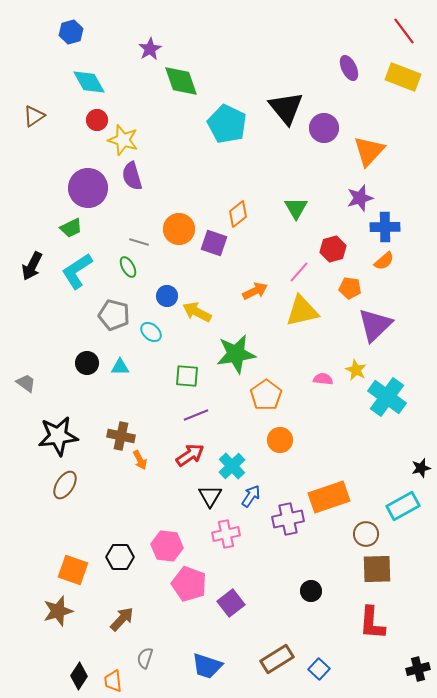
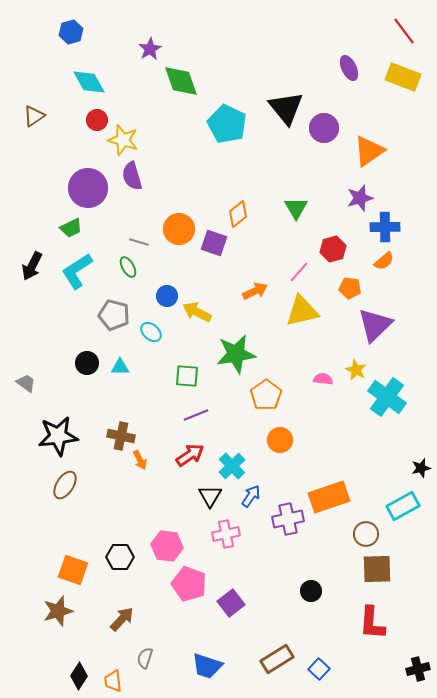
orange triangle at (369, 151): rotated 12 degrees clockwise
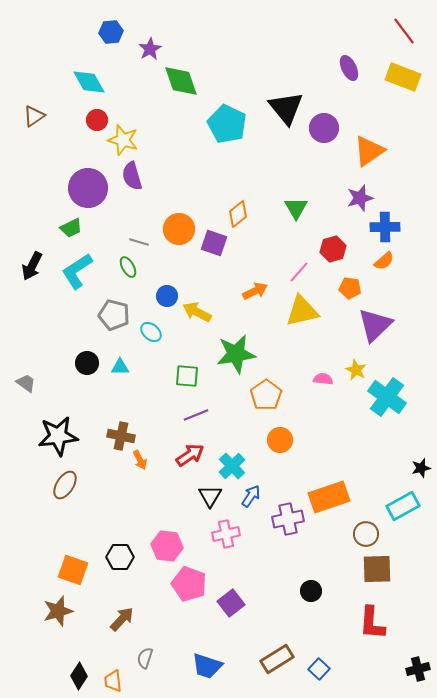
blue hexagon at (71, 32): moved 40 px right; rotated 10 degrees clockwise
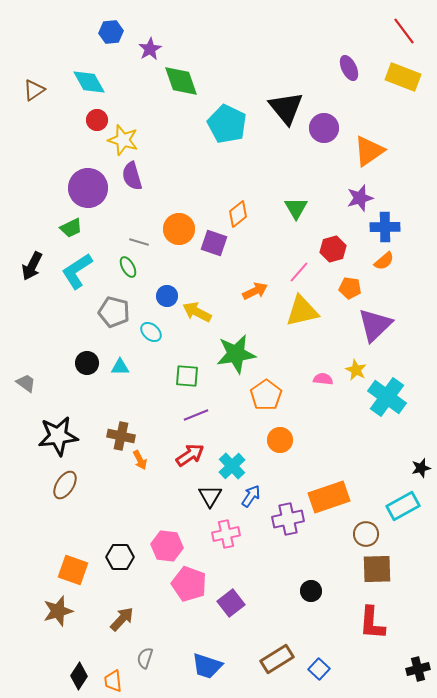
brown triangle at (34, 116): moved 26 px up
gray pentagon at (114, 315): moved 3 px up
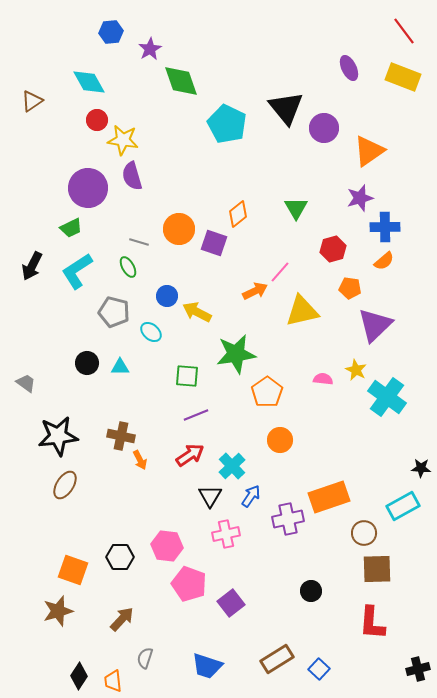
brown triangle at (34, 90): moved 2 px left, 11 px down
yellow star at (123, 140): rotated 8 degrees counterclockwise
pink line at (299, 272): moved 19 px left
orange pentagon at (266, 395): moved 1 px right, 3 px up
black star at (421, 468): rotated 18 degrees clockwise
brown circle at (366, 534): moved 2 px left, 1 px up
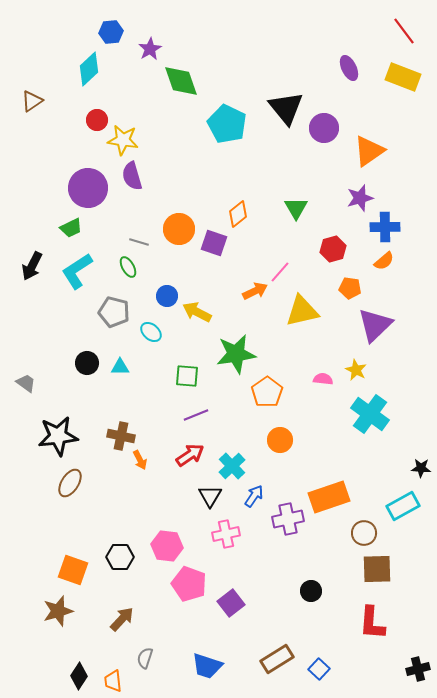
cyan diamond at (89, 82): moved 13 px up; rotated 76 degrees clockwise
cyan cross at (387, 397): moved 17 px left, 17 px down
brown ellipse at (65, 485): moved 5 px right, 2 px up
blue arrow at (251, 496): moved 3 px right
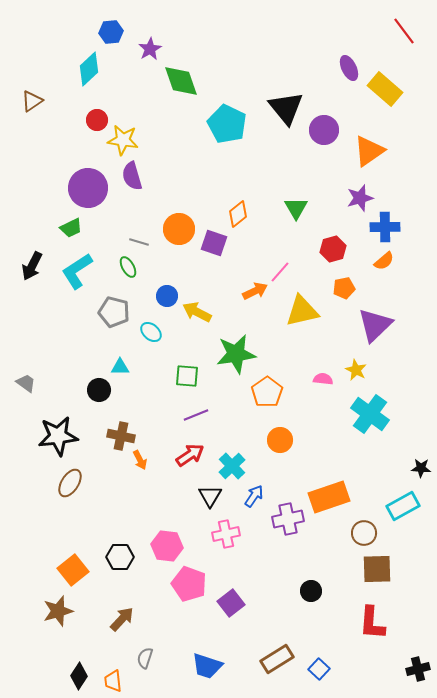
yellow rectangle at (403, 77): moved 18 px left, 12 px down; rotated 20 degrees clockwise
purple circle at (324, 128): moved 2 px down
orange pentagon at (350, 288): moved 6 px left; rotated 20 degrees counterclockwise
black circle at (87, 363): moved 12 px right, 27 px down
orange square at (73, 570): rotated 32 degrees clockwise
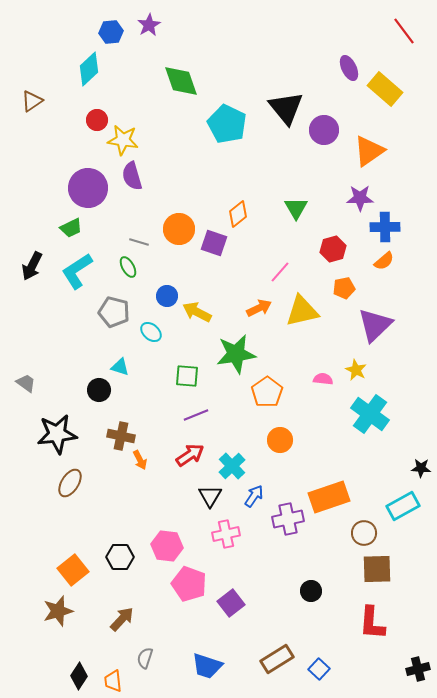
purple star at (150, 49): moved 1 px left, 24 px up
purple star at (360, 198): rotated 16 degrees clockwise
orange arrow at (255, 291): moved 4 px right, 17 px down
cyan triangle at (120, 367): rotated 18 degrees clockwise
black star at (58, 436): moved 1 px left, 2 px up
